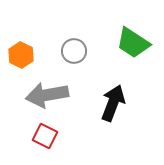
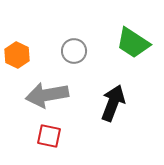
orange hexagon: moved 4 px left
red square: moved 4 px right; rotated 15 degrees counterclockwise
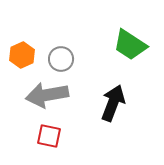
green trapezoid: moved 3 px left, 2 px down
gray circle: moved 13 px left, 8 px down
orange hexagon: moved 5 px right; rotated 10 degrees clockwise
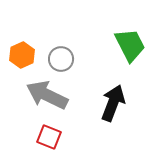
green trapezoid: rotated 150 degrees counterclockwise
gray arrow: rotated 36 degrees clockwise
red square: moved 1 px down; rotated 10 degrees clockwise
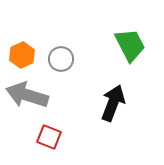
gray arrow: moved 20 px left; rotated 9 degrees counterclockwise
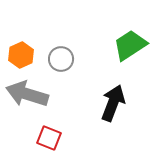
green trapezoid: rotated 96 degrees counterclockwise
orange hexagon: moved 1 px left
gray arrow: moved 1 px up
red square: moved 1 px down
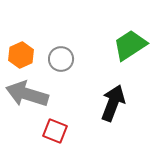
red square: moved 6 px right, 7 px up
